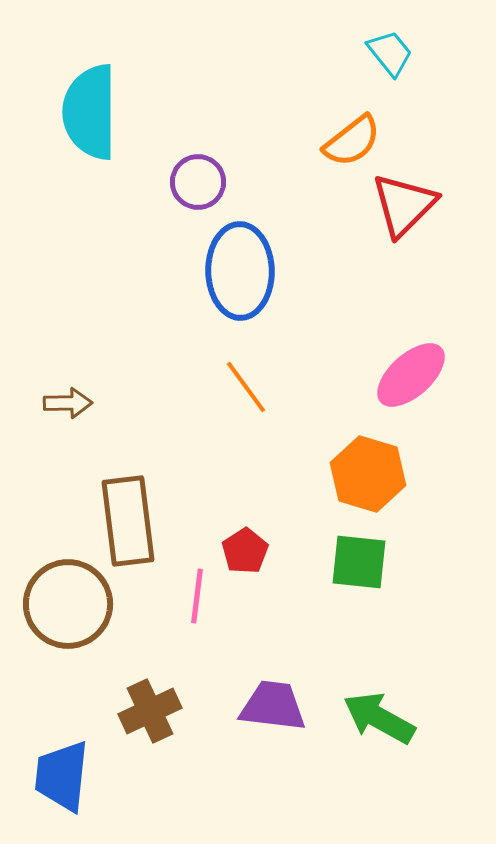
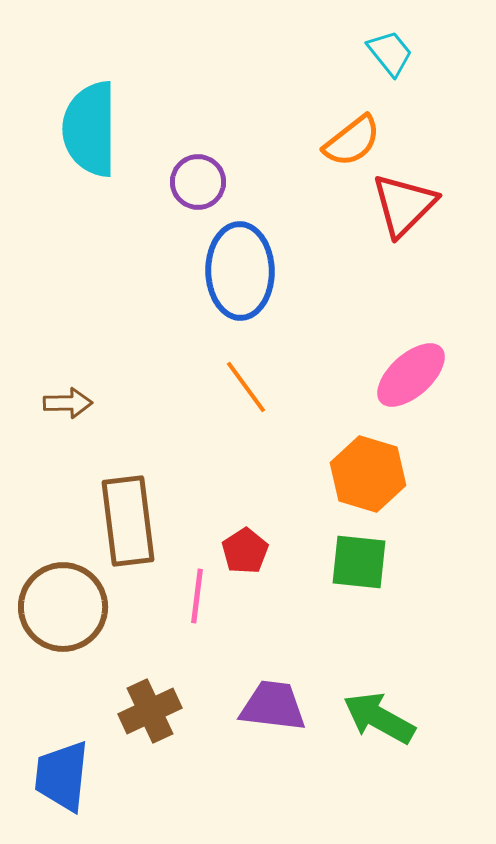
cyan semicircle: moved 17 px down
brown circle: moved 5 px left, 3 px down
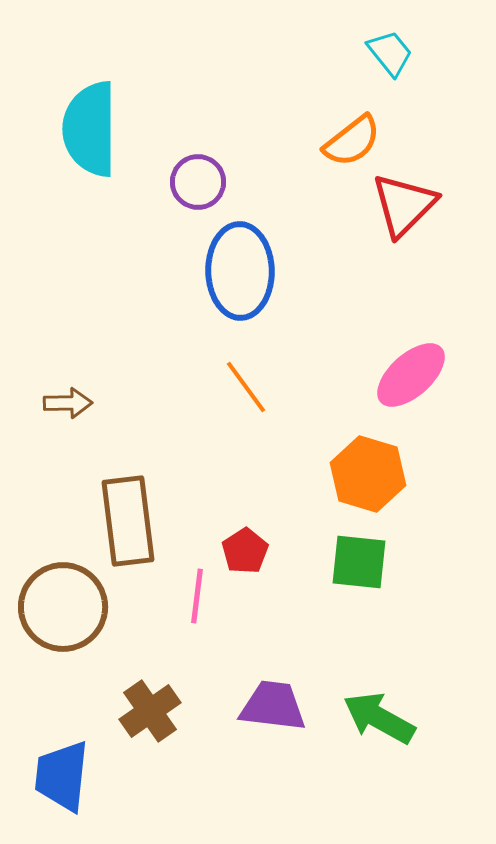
brown cross: rotated 10 degrees counterclockwise
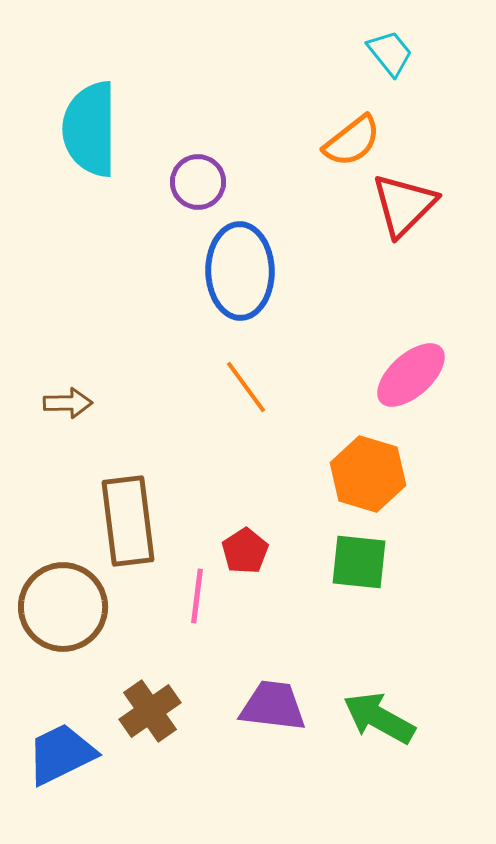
blue trapezoid: moved 1 px left, 22 px up; rotated 58 degrees clockwise
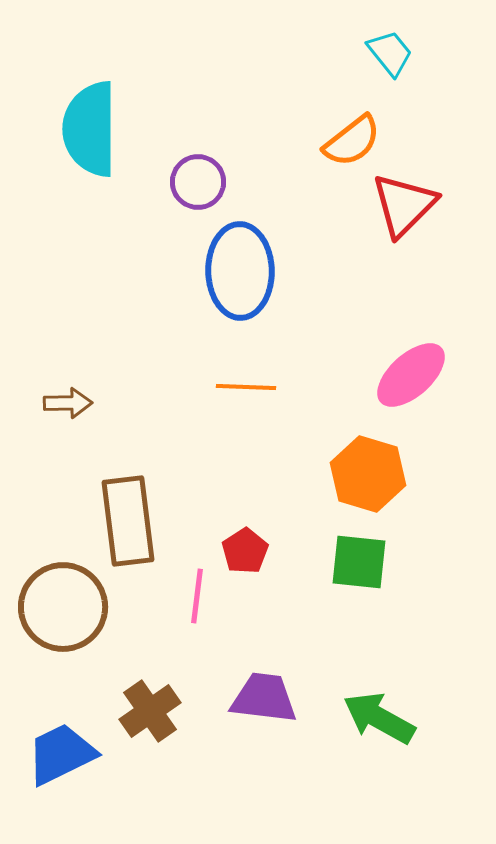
orange line: rotated 52 degrees counterclockwise
purple trapezoid: moved 9 px left, 8 px up
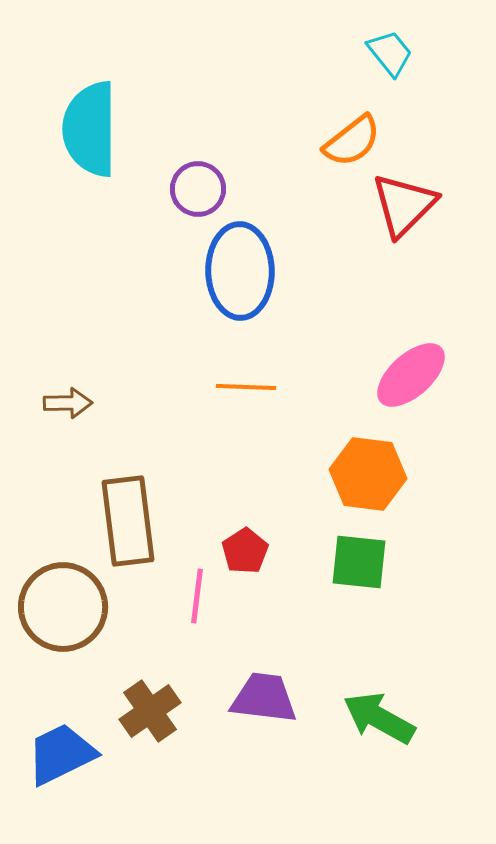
purple circle: moved 7 px down
orange hexagon: rotated 10 degrees counterclockwise
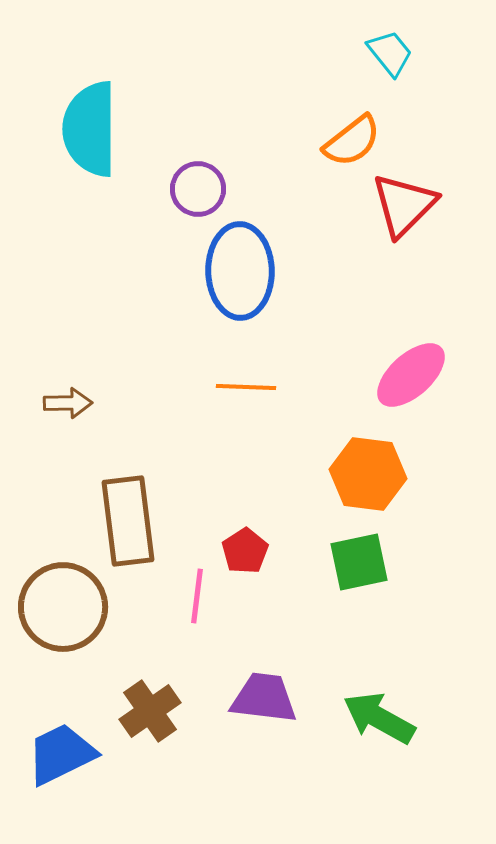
green square: rotated 18 degrees counterclockwise
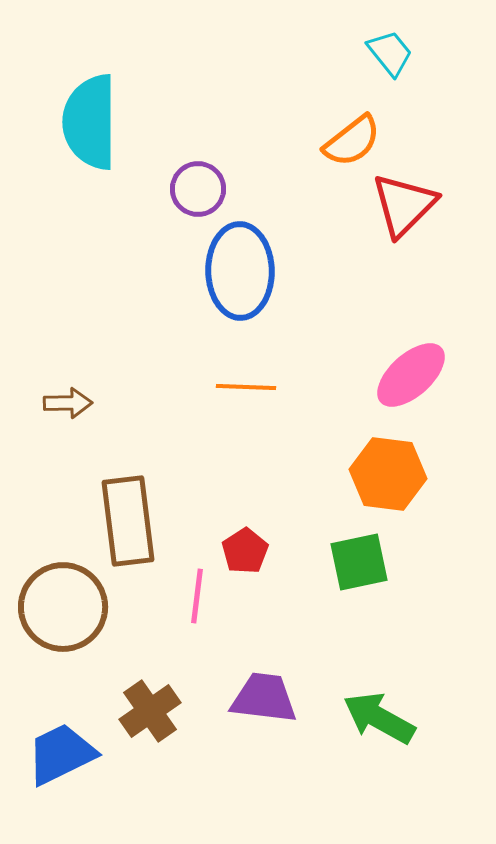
cyan semicircle: moved 7 px up
orange hexagon: moved 20 px right
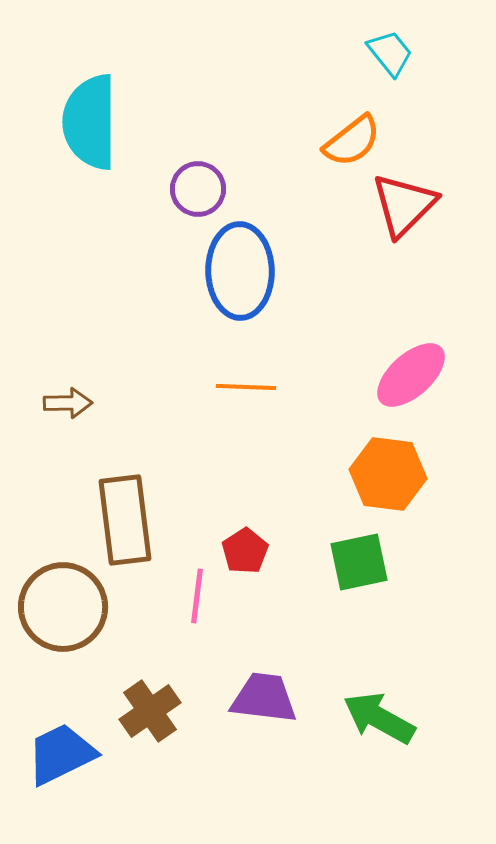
brown rectangle: moved 3 px left, 1 px up
